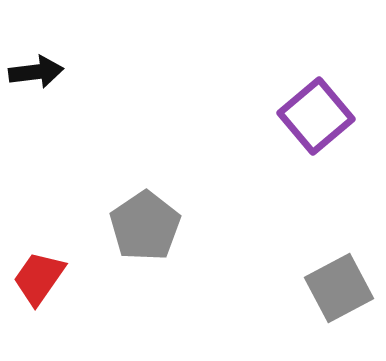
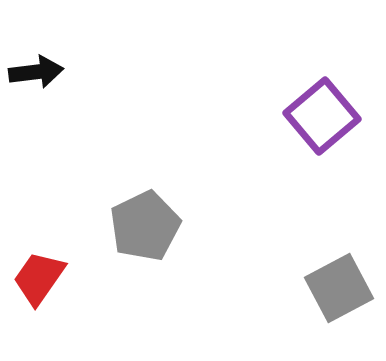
purple square: moved 6 px right
gray pentagon: rotated 8 degrees clockwise
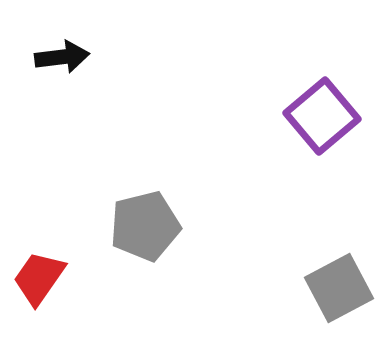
black arrow: moved 26 px right, 15 px up
gray pentagon: rotated 12 degrees clockwise
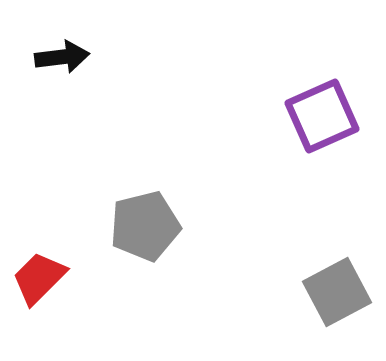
purple square: rotated 16 degrees clockwise
red trapezoid: rotated 10 degrees clockwise
gray square: moved 2 px left, 4 px down
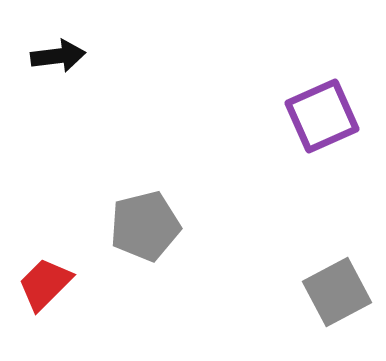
black arrow: moved 4 px left, 1 px up
red trapezoid: moved 6 px right, 6 px down
